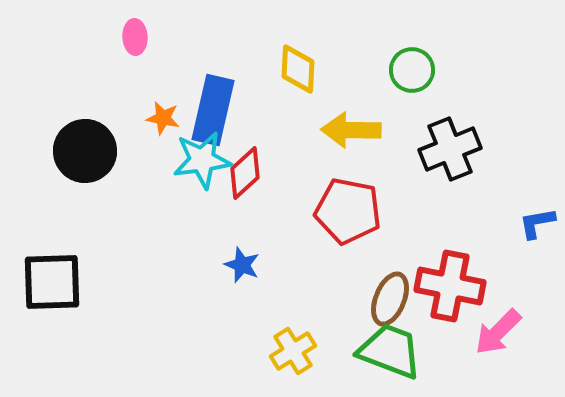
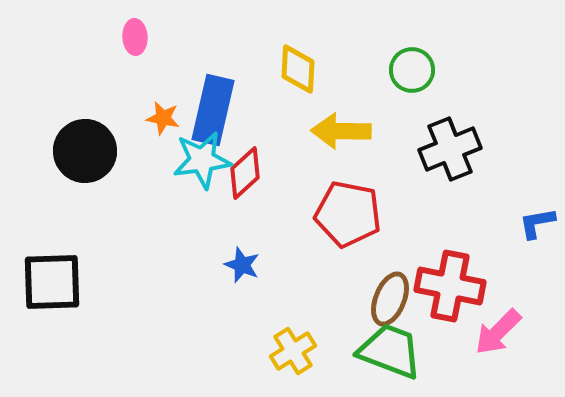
yellow arrow: moved 10 px left, 1 px down
red pentagon: moved 3 px down
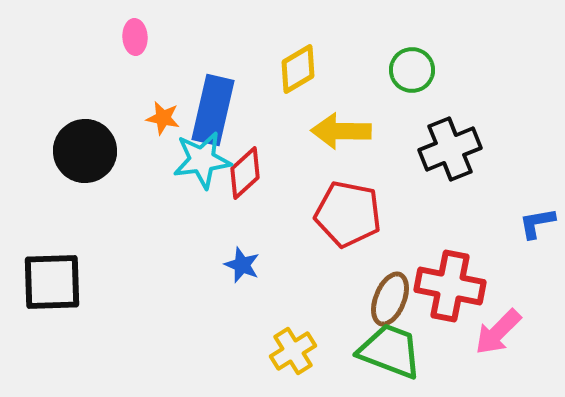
yellow diamond: rotated 57 degrees clockwise
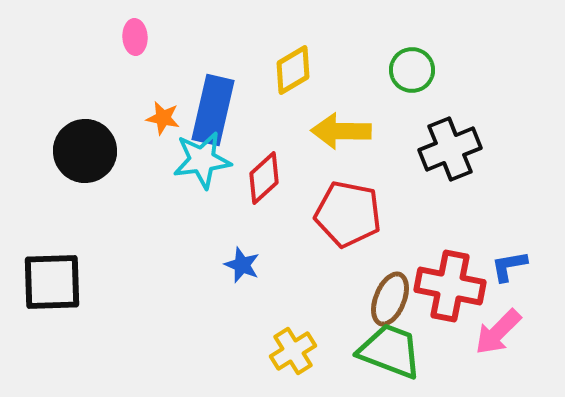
yellow diamond: moved 5 px left, 1 px down
red diamond: moved 19 px right, 5 px down
blue L-shape: moved 28 px left, 43 px down
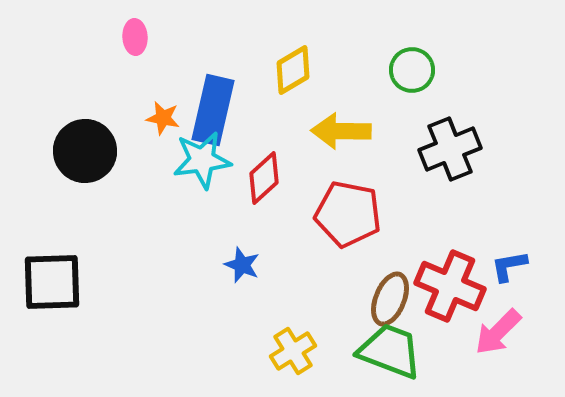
red cross: rotated 12 degrees clockwise
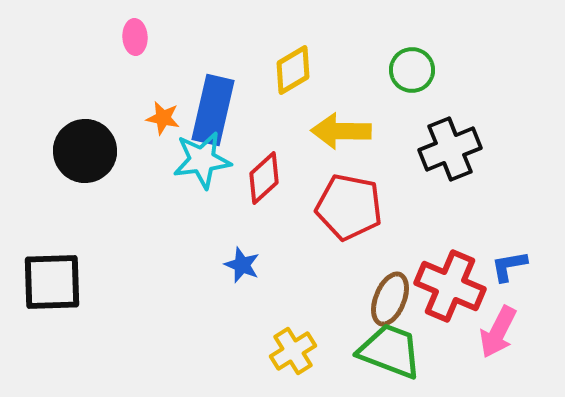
red pentagon: moved 1 px right, 7 px up
pink arrow: rotated 18 degrees counterclockwise
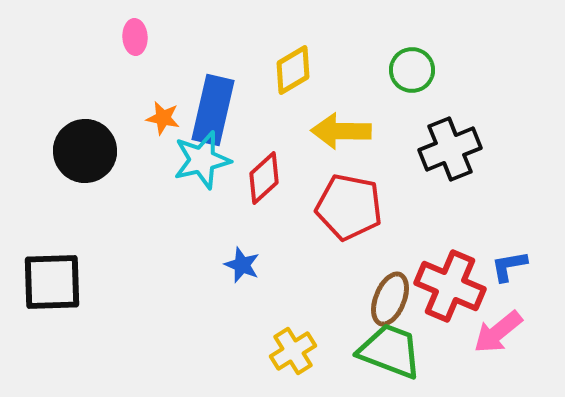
cyan star: rotated 6 degrees counterclockwise
pink arrow: rotated 24 degrees clockwise
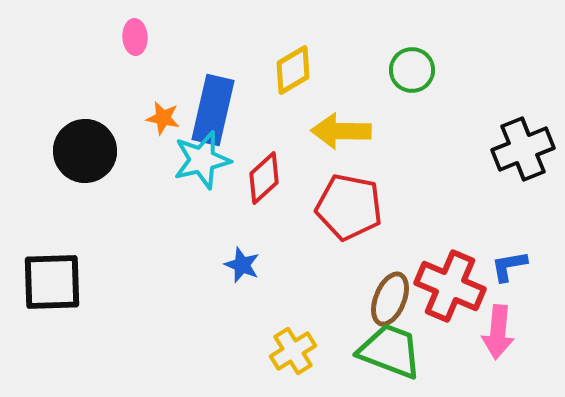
black cross: moved 73 px right
pink arrow: rotated 46 degrees counterclockwise
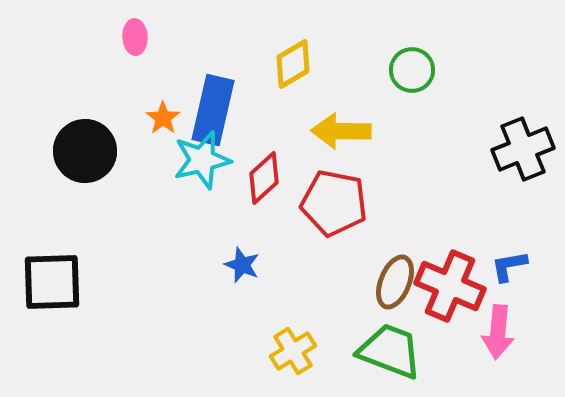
yellow diamond: moved 6 px up
orange star: rotated 24 degrees clockwise
red pentagon: moved 15 px left, 4 px up
brown ellipse: moved 5 px right, 17 px up
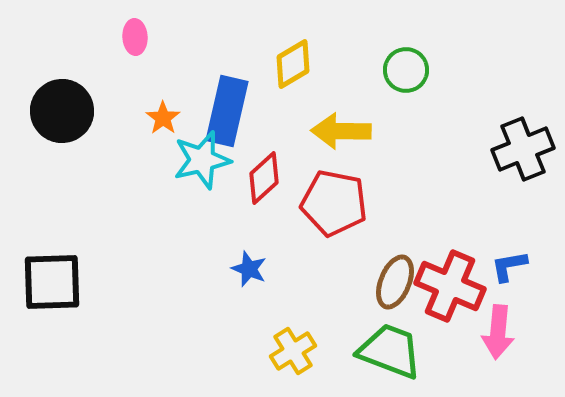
green circle: moved 6 px left
blue rectangle: moved 14 px right, 1 px down
black circle: moved 23 px left, 40 px up
blue star: moved 7 px right, 4 px down
